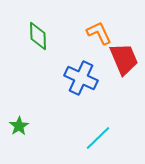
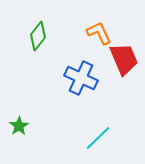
green diamond: rotated 40 degrees clockwise
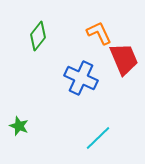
green star: rotated 18 degrees counterclockwise
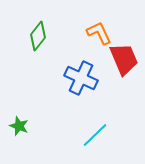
cyan line: moved 3 px left, 3 px up
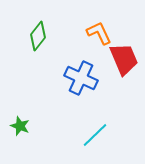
green star: moved 1 px right
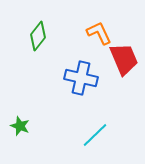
blue cross: rotated 12 degrees counterclockwise
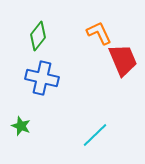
red trapezoid: moved 1 px left, 1 px down
blue cross: moved 39 px left
green star: moved 1 px right
